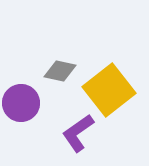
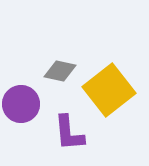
purple circle: moved 1 px down
purple L-shape: moved 9 px left; rotated 60 degrees counterclockwise
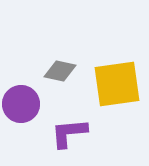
yellow square: moved 8 px right, 6 px up; rotated 30 degrees clockwise
purple L-shape: rotated 90 degrees clockwise
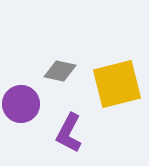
yellow square: rotated 6 degrees counterclockwise
purple L-shape: rotated 57 degrees counterclockwise
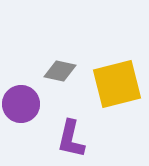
purple L-shape: moved 2 px right, 6 px down; rotated 15 degrees counterclockwise
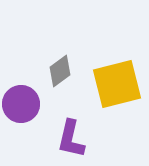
gray diamond: rotated 48 degrees counterclockwise
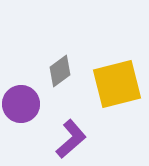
purple L-shape: rotated 144 degrees counterclockwise
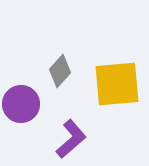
gray diamond: rotated 12 degrees counterclockwise
yellow square: rotated 9 degrees clockwise
